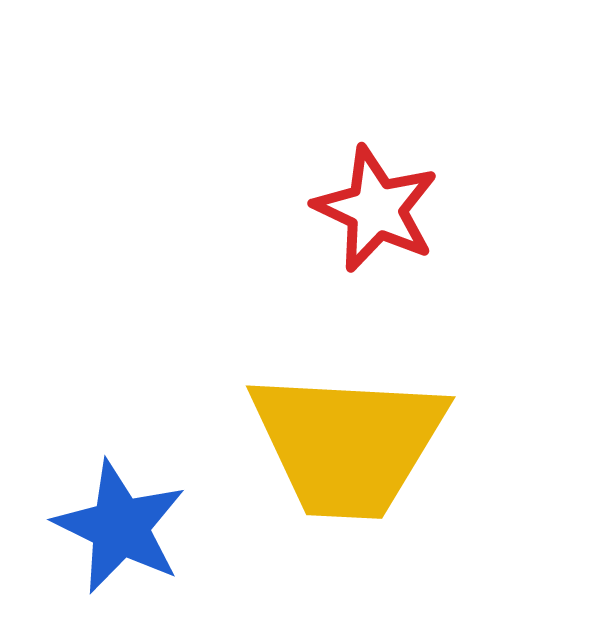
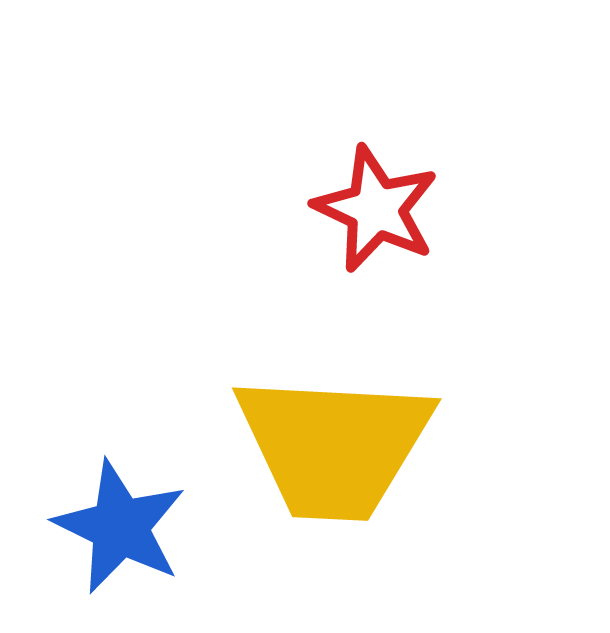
yellow trapezoid: moved 14 px left, 2 px down
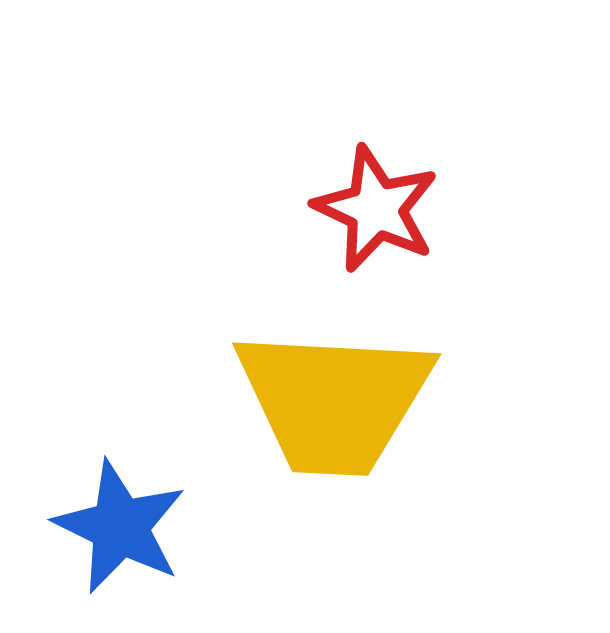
yellow trapezoid: moved 45 px up
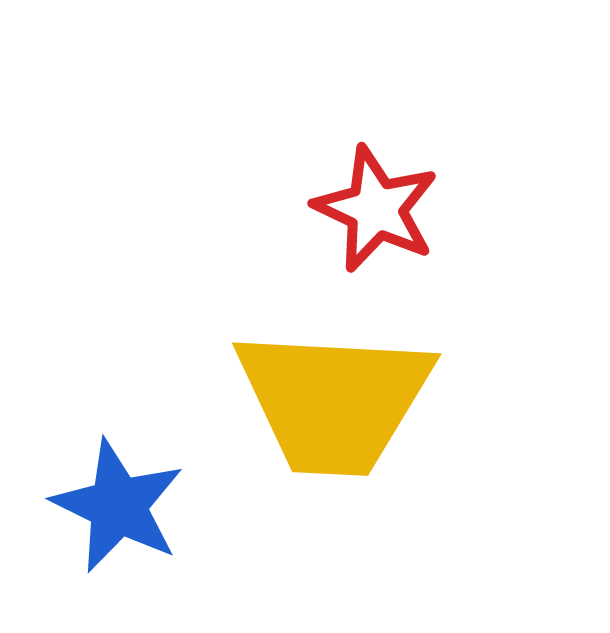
blue star: moved 2 px left, 21 px up
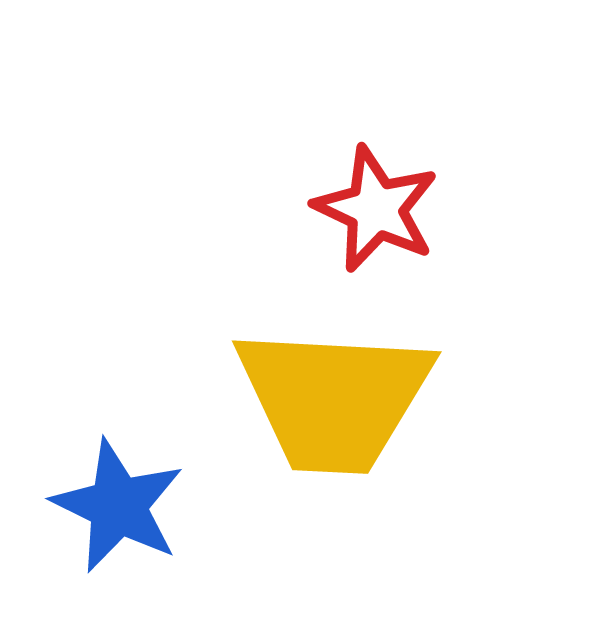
yellow trapezoid: moved 2 px up
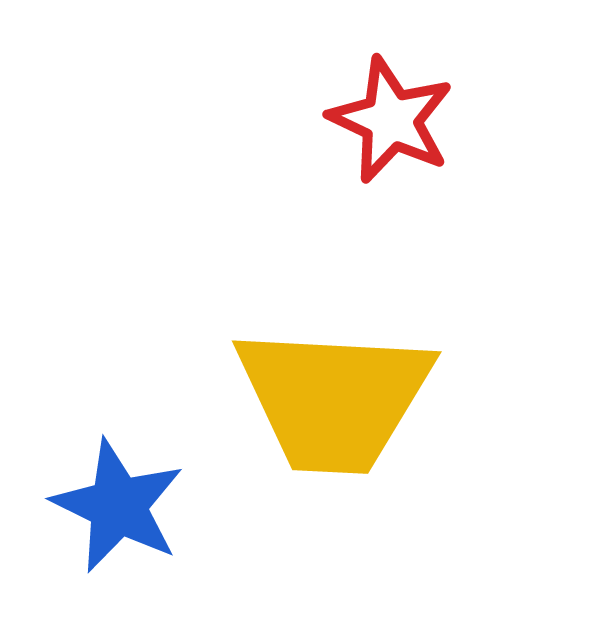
red star: moved 15 px right, 89 px up
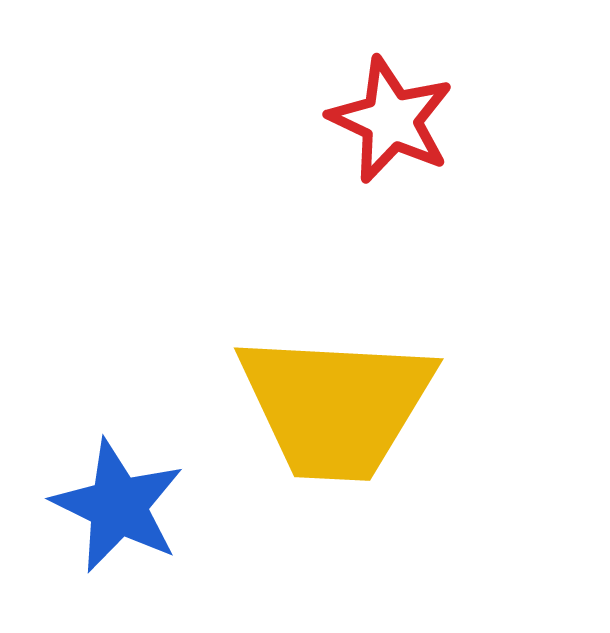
yellow trapezoid: moved 2 px right, 7 px down
